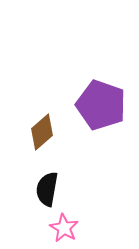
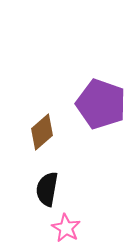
purple pentagon: moved 1 px up
pink star: moved 2 px right
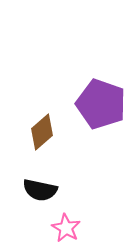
black semicircle: moved 7 px left, 1 px down; rotated 88 degrees counterclockwise
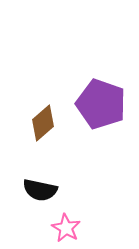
brown diamond: moved 1 px right, 9 px up
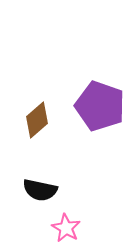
purple pentagon: moved 1 px left, 2 px down
brown diamond: moved 6 px left, 3 px up
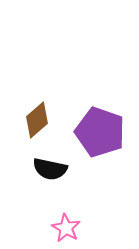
purple pentagon: moved 26 px down
black semicircle: moved 10 px right, 21 px up
